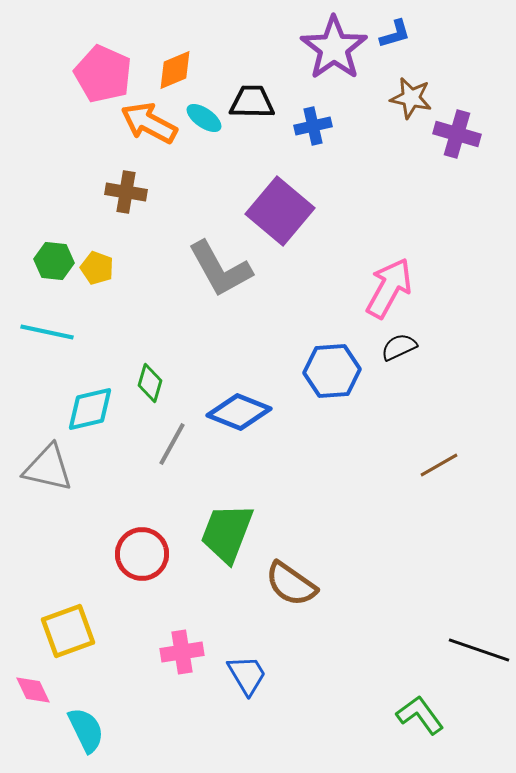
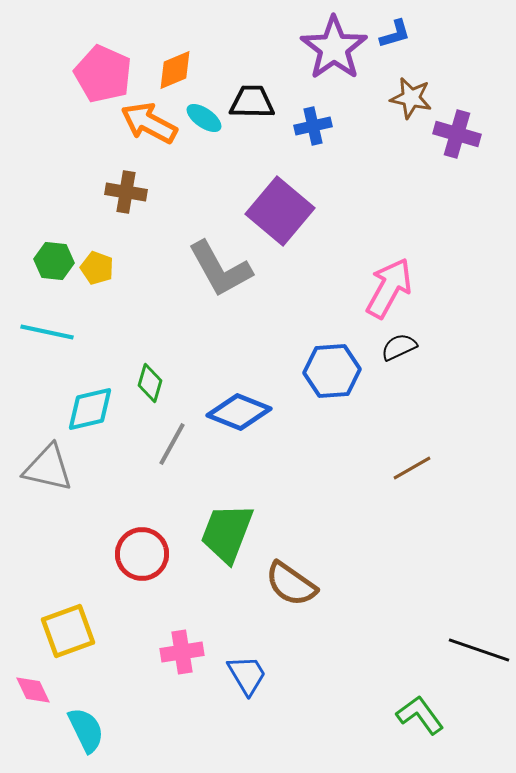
brown line: moved 27 px left, 3 px down
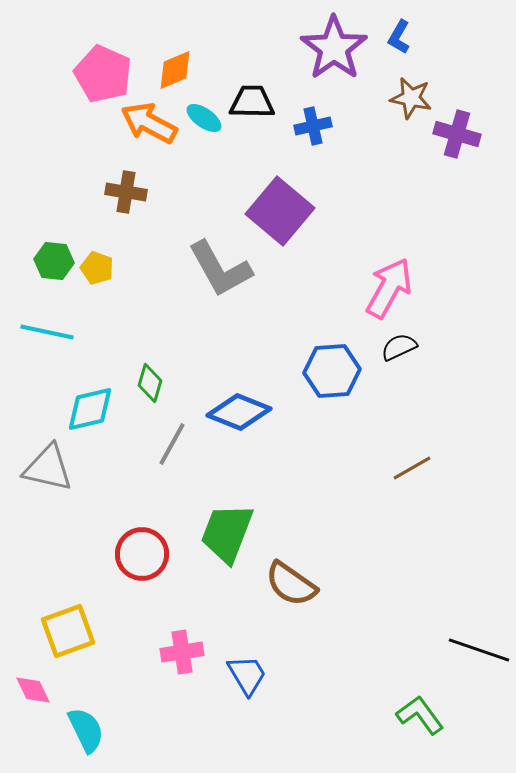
blue L-shape: moved 4 px right, 3 px down; rotated 136 degrees clockwise
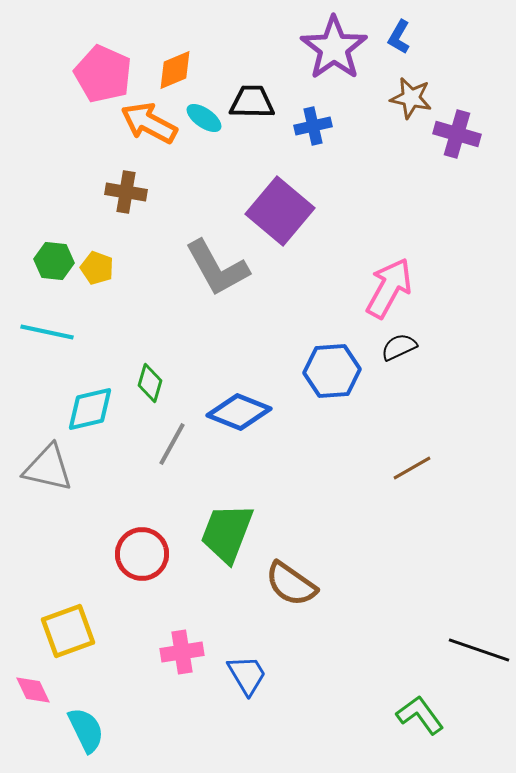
gray L-shape: moved 3 px left, 1 px up
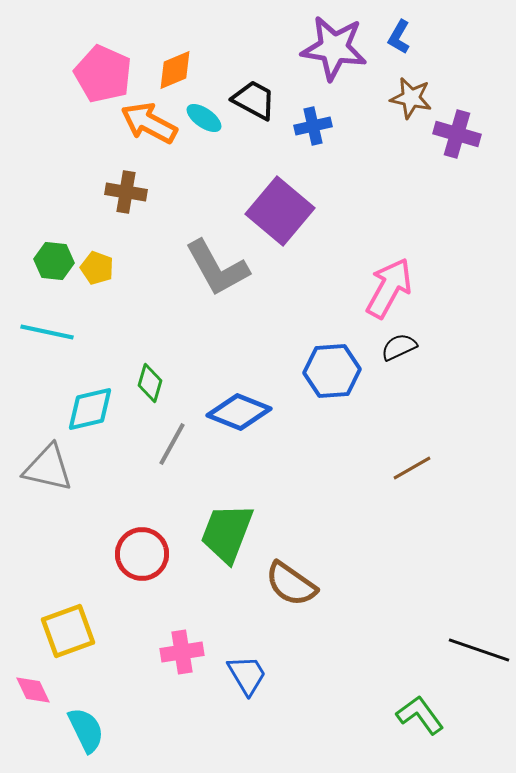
purple star: rotated 28 degrees counterclockwise
black trapezoid: moved 2 px right, 2 px up; rotated 27 degrees clockwise
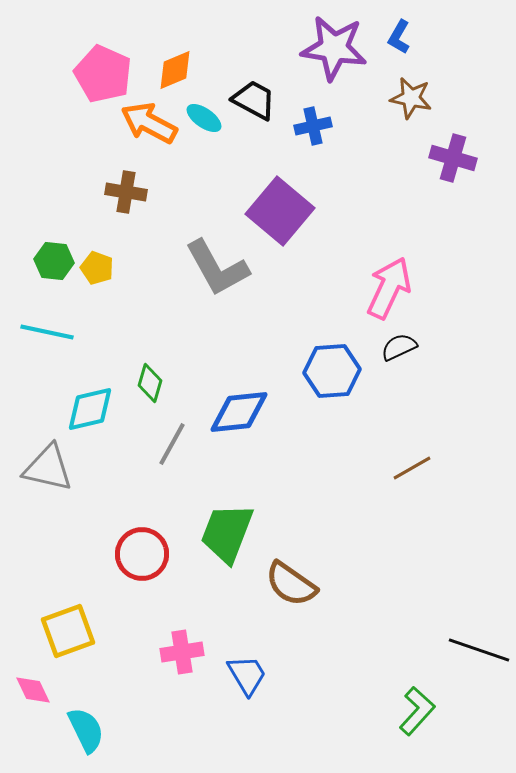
purple cross: moved 4 px left, 24 px down
pink arrow: rotated 4 degrees counterclockwise
blue diamond: rotated 28 degrees counterclockwise
green L-shape: moved 3 px left, 4 px up; rotated 78 degrees clockwise
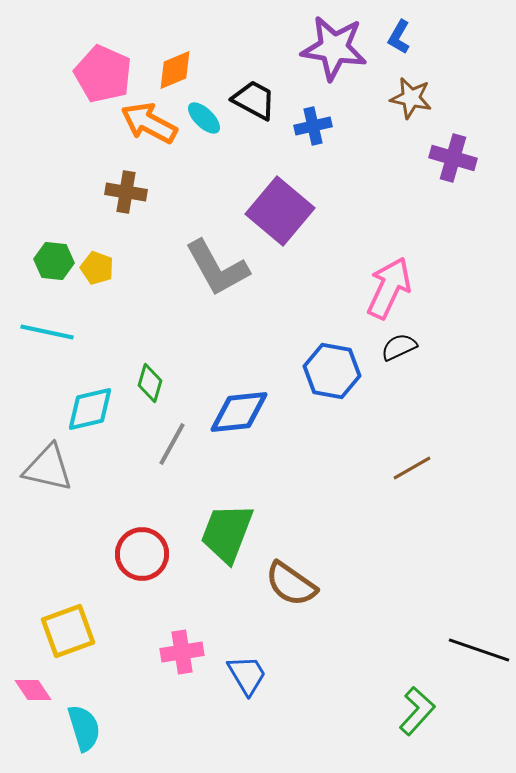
cyan ellipse: rotated 9 degrees clockwise
blue hexagon: rotated 14 degrees clockwise
pink diamond: rotated 9 degrees counterclockwise
cyan semicircle: moved 2 px left, 2 px up; rotated 9 degrees clockwise
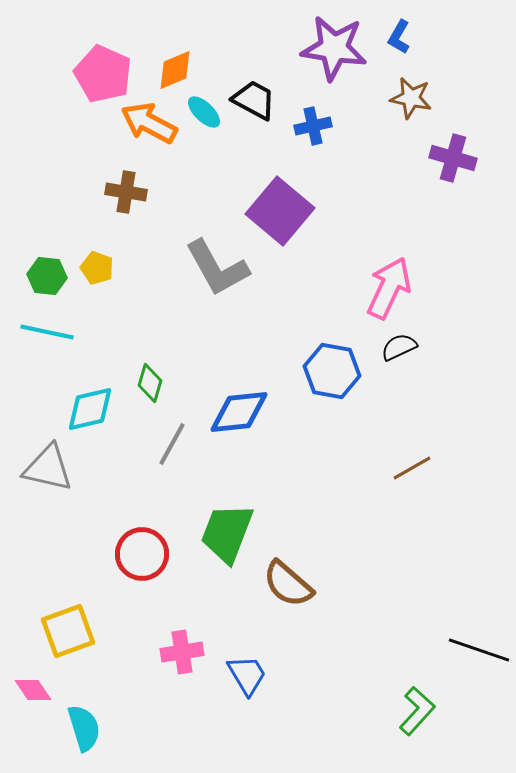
cyan ellipse: moved 6 px up
green hexagon: moved 7 px left, 15 px down
brown semicircle: moved 3 px left; rotated 6 degrees clockwise
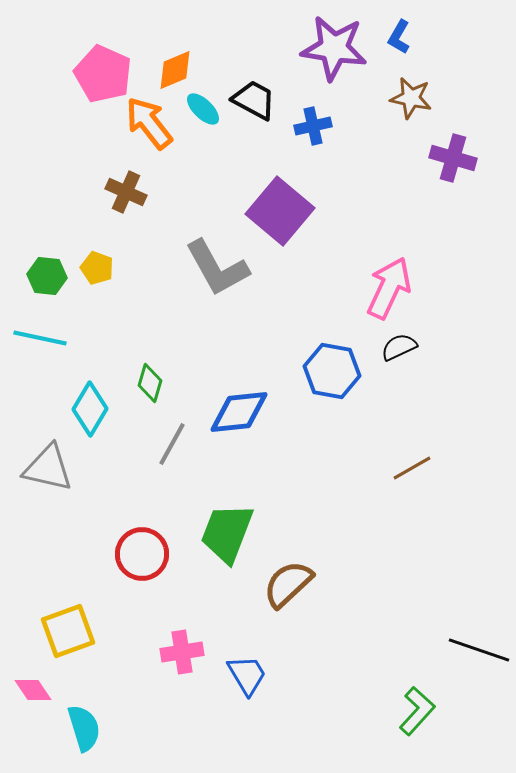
cyan ellipse: moved 1 px left, 3 px up
orange arrow: rotated 24 degrees clockwise
brown cross: rotated 15 degrees clockwise
cyan line: moved 7 px left, 6 px down
cyan diamond: rotated 46 degrees counterclockwise
brown semicircle: rotated 96 degrees clockwise
